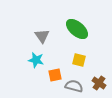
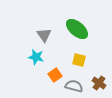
gray triangle: moved 2 px right, 1 px up
cyan star: moved 3 px up
orange square: rotated 24 degrees counterclockwise
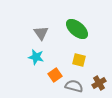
gray triangle: moved 3 px left, 2 px up
brown cross: rotated 24 degrees clockwise
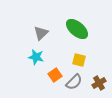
gray triangle: rotated 21 degrees clockwise
gray semicircle: moved 4 px up; rotated 120 degrees clockwise
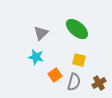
gray semicircle: rotated 30 degrees counterclockwise
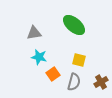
green ellipse: moved 3 px left, 4 px up
gray triangle: moved 7 px left; rotated 35 degrees clockwise
cyan star: moved 3 px right
orange square: moved 2 px left, 1 px up
brown cross: moved 2 px right, 1 px up
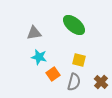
brown cross: rotated 16 degrees counterclockwise
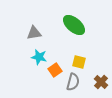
yellow square: moved 2 px down
orange square: moved 2 px right, 4 px up
gray semicircle: moved 1 px left
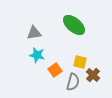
cyan star: moved 2 px left, 2 px up
yellow square: moved 1 px right
brown cross: moved 8 px left, 7 px up
